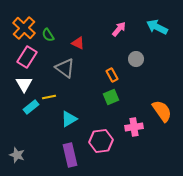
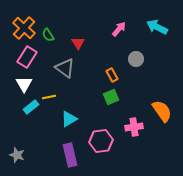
red triangle: rotated 32 degrees clockwise
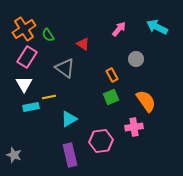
orange cross: moved 1 px down; rotated 15 degrees clockwise
red triangle: moved 5 px right, 1 px down; rotated 24 degrees counterclockwise
cyan rectangle: rotated 28 degrees clockwise
orange semicircle: moved 16 px left, 10 px up
gray star: moved 3 px left
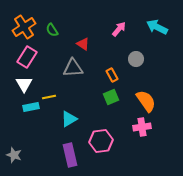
orange cross: moved 2 px up
green semicircle: moved 4 px right, 5 px up
gray triangle: moved 8 px right; rotated 40 degrees counterclockwise
pink cross: moved 8 px right
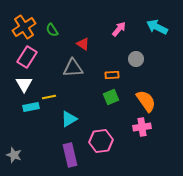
orange rectangle: rotated 64 degrees counterclockwise
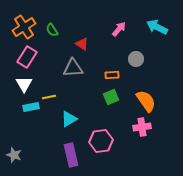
red triangle: moved 1 px left
purple rectangle: moved 1 px right
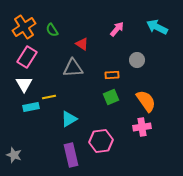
pink arrow: moved 2 px left
gray circle: moved 1 px right, 1 px down
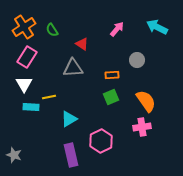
cyan rectangle: rotated 14 degrees clockwise
pink hexagon: rotated 20 degrees counterclockwise
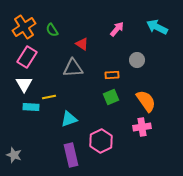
cyan triangle: rotated 12 degrees clockwise
